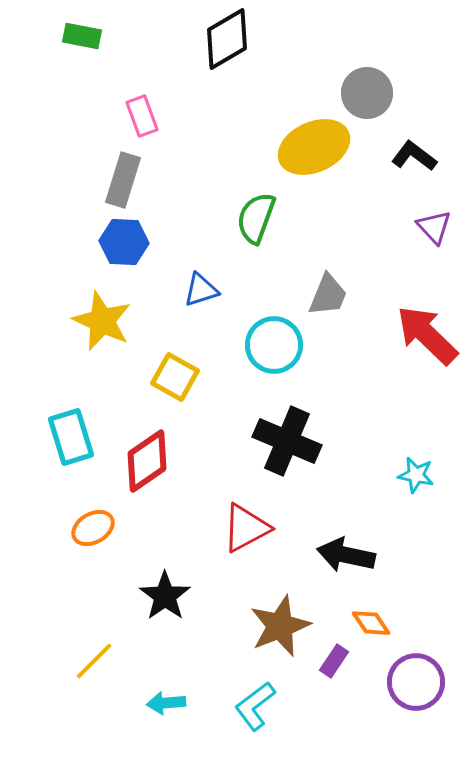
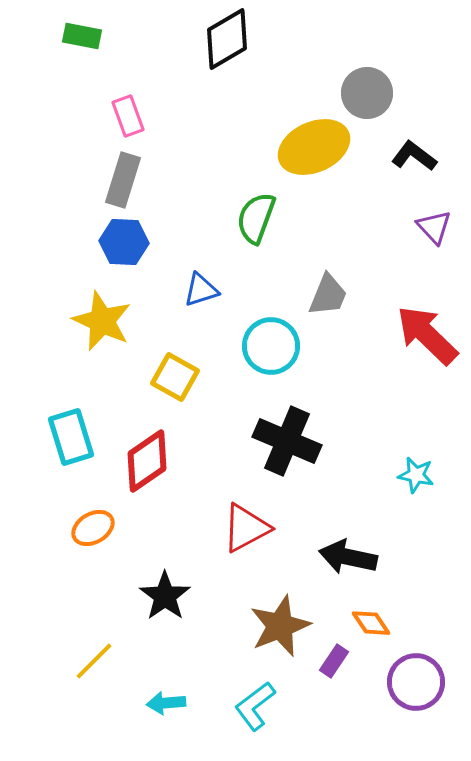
pink rectangle: moved 14 px left
cyan circle: moved 3 px left, 1 px down
black arrow: moved 2 px right, 2 px down
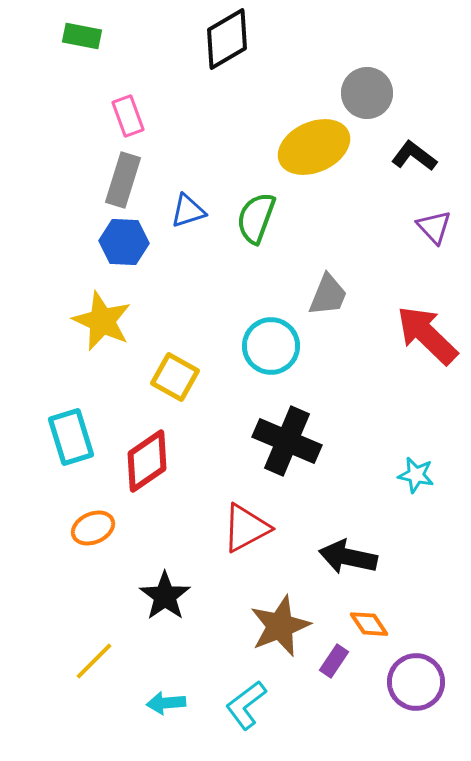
blue triangle: moved 13 px left, 79 px up
orange ellipse: rotated 6 degrees clockwise
orange diamond: moved 2 px left, 1 px down
cyan L-shape: moved 9 px left, 1 px up
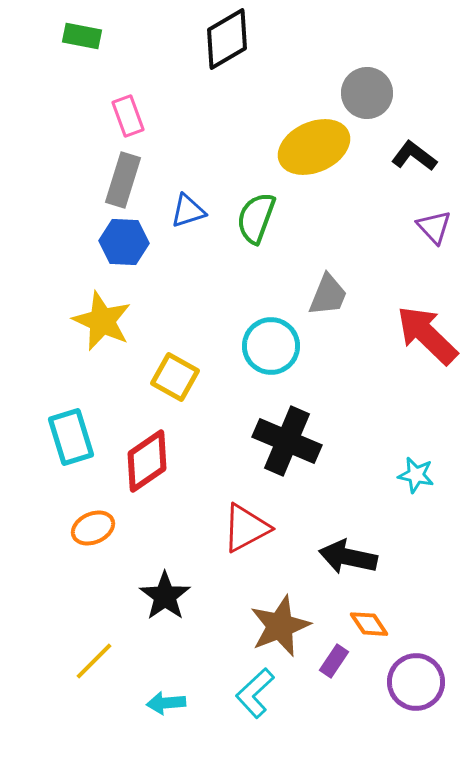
cyan L-shape: moved 9 px right, 12 px up; rotated 6 degrees counterclockwise
